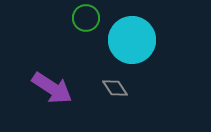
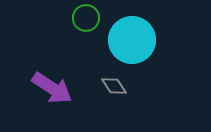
gray diamond: moved 1 px left, 2 px up
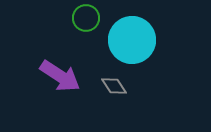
purple arrow: moved 8 px right, 12 px up
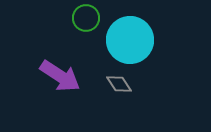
cyan circle: moved 2 px left
gray diamond: moved 5 px right, 2 px up
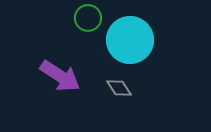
green circle: moved 2 px right
gray diamond: moved 4 px down
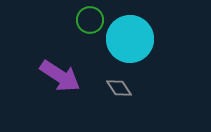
green circle: moved 2 px right, 2 px down
cyan circle: moved 1 px up
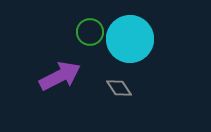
green circle: moved 12 px down
purple arrow: rotated 60 degrees counterclockwise
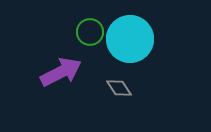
purple arrow: moved 1 px right, 4 px up
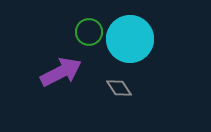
green circle: moved 1 px left
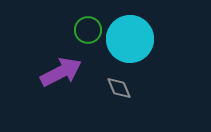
green circle: moved 1 px left, 2 px up
gray diamond: rotated 12 degrees clockwise
